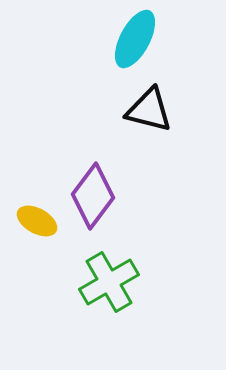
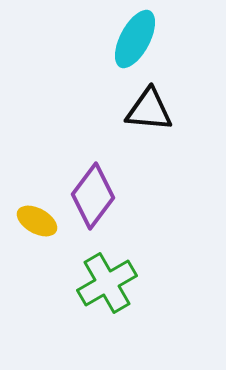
black triangle: rotated 9 degrees counterclockwise
green cross: moved 2 px left, 1 px down
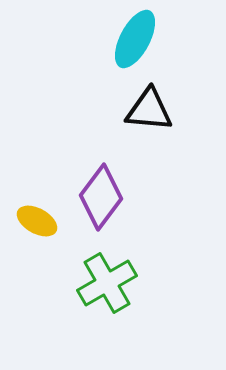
purple diamond: moved 8 px right, 1 px down
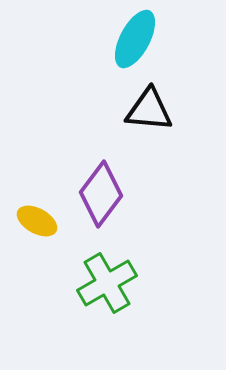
purple diamond: moved 3 px up
